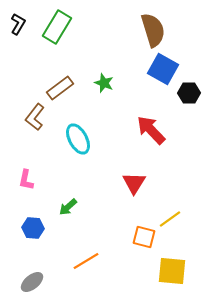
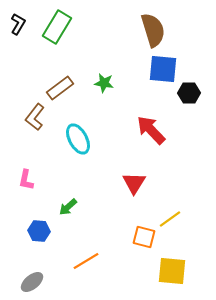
blue square: rotated 24 degrees counterclockwise
green star: rotated 12 degrees counterclockwise
blue hexagon: moved 6 px right, 3 px down
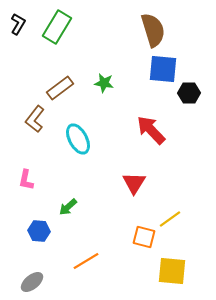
brown L-shape: moved 2 px down
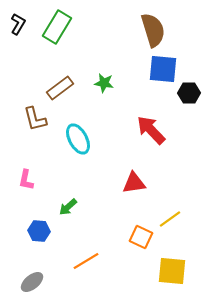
brown L-shape: rotated 52 degrees counterclockwise
red triangle: rotated 50 degrees clockwise
orange square: moved 3 px left; rotated 10 degrees clockwise
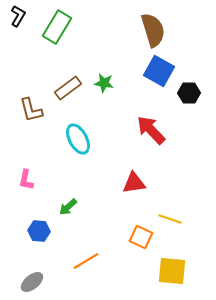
black L-shape: moved 8 px up
blue square: moved 4 px left, 2 px down; rotated 24 degrees clockwise
brown rectangle: moved 8 px right
brown L-shape: moved 4 px left, 9 px up
yellow line: rotated 55 degrees clockwise
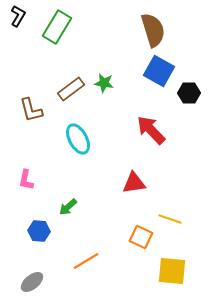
brown rectangle: moved 3 px right, 1 px down
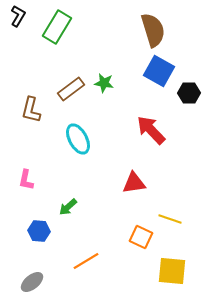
brown L-shape: rotated 28 degrees clockwise
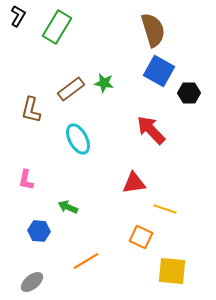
green arrow: rotated 66 degrees clockwise
yellow line: moved 5 px left, 10 px up
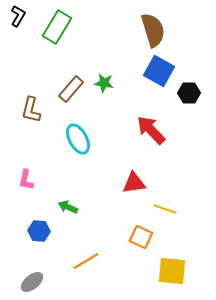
brown rectangle: rotated 12 degrees counterclockwise
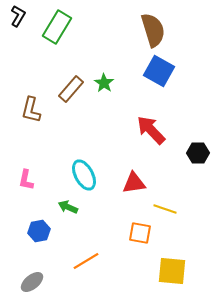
green star: rotated 24 degrees clockwise
black hexagon: moved 9 px right, 60 px down
cyan ellipse: moved 6 px right, 36 px down
blue hexagon: rotated 15 degrees counterclockwise
orange square: moved 1 px left, 4 px up; rotated 15 degrees counterclockwise
